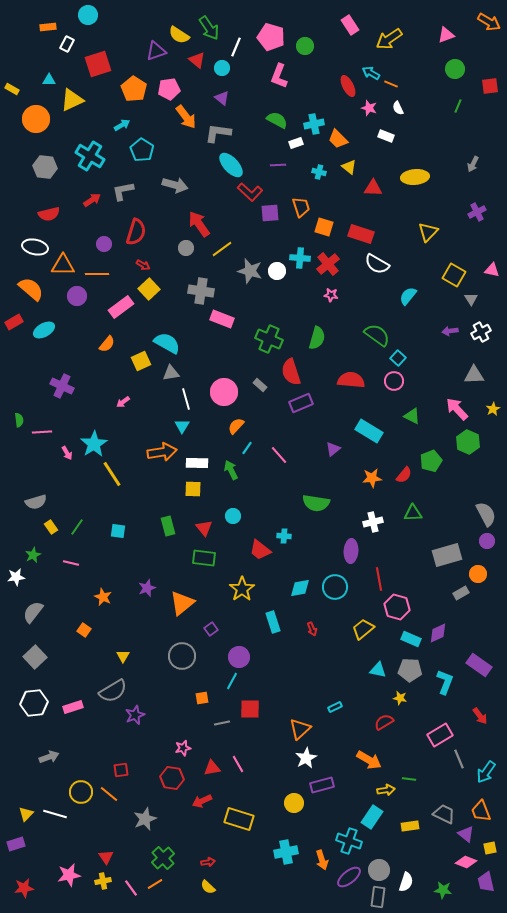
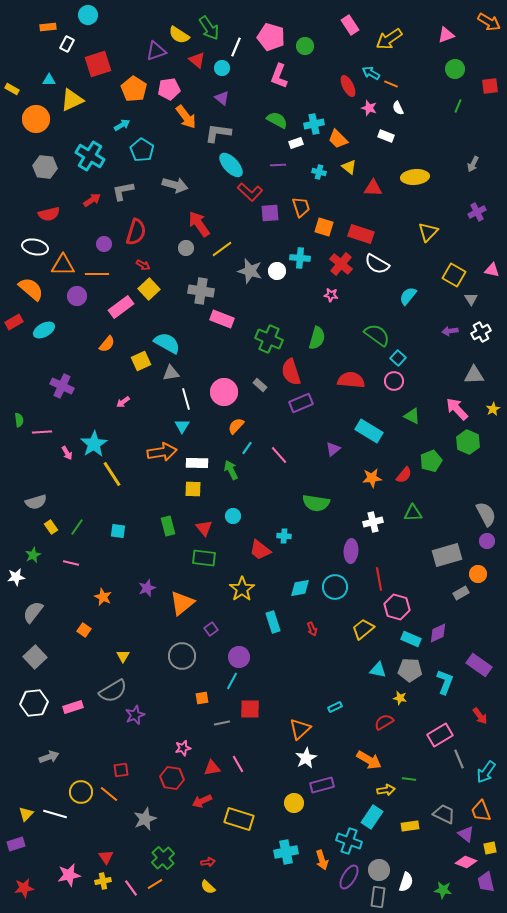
red cross at (328, 264): moved 13 px right; rotated 10 degrees counterclockwise
purple ellipse at (349, 877): rotated 20 degrees counterclockwise
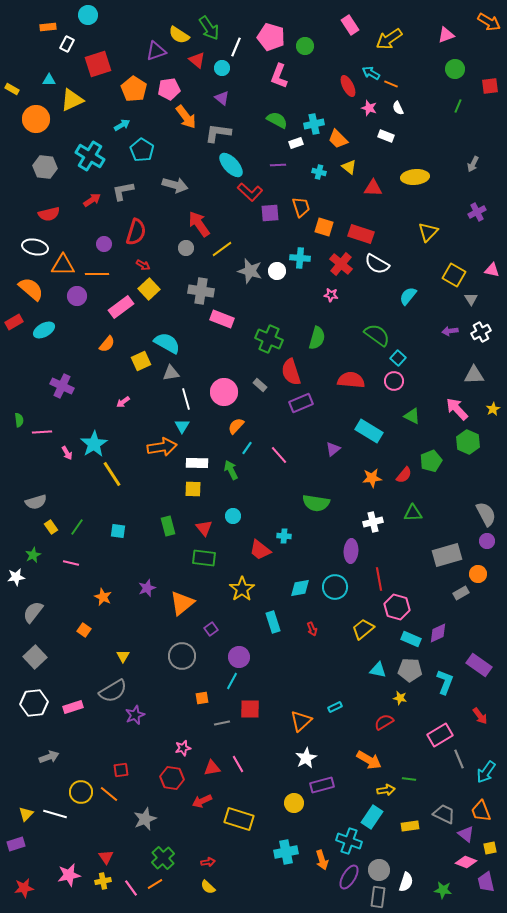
orange arrow at (162, 452): moved 5 px up
orange triangle at (300, 729): moved 1 px right, 8 px up
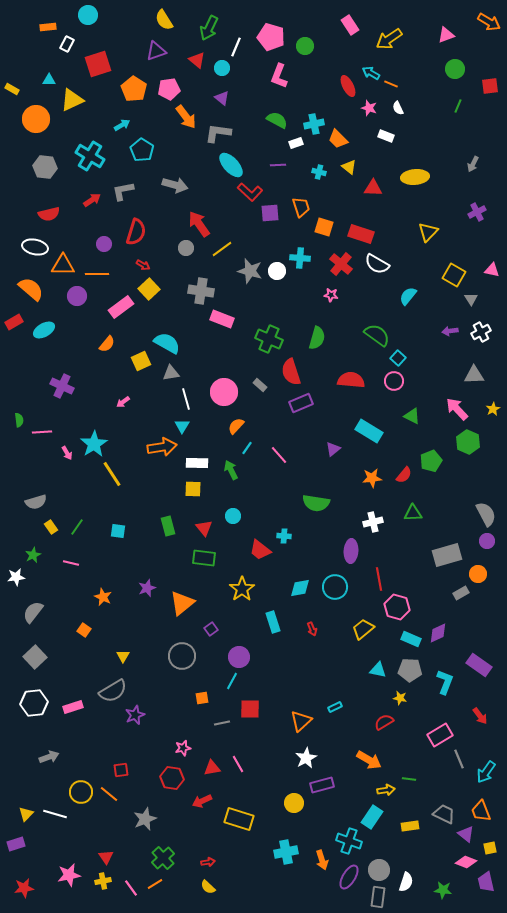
green arrow at (209, 28): rotated 60 degrees clockwise
yellow semicircle at (179, 35): moved 15 px left, 15 px up; rotated 25 degrees clockwise
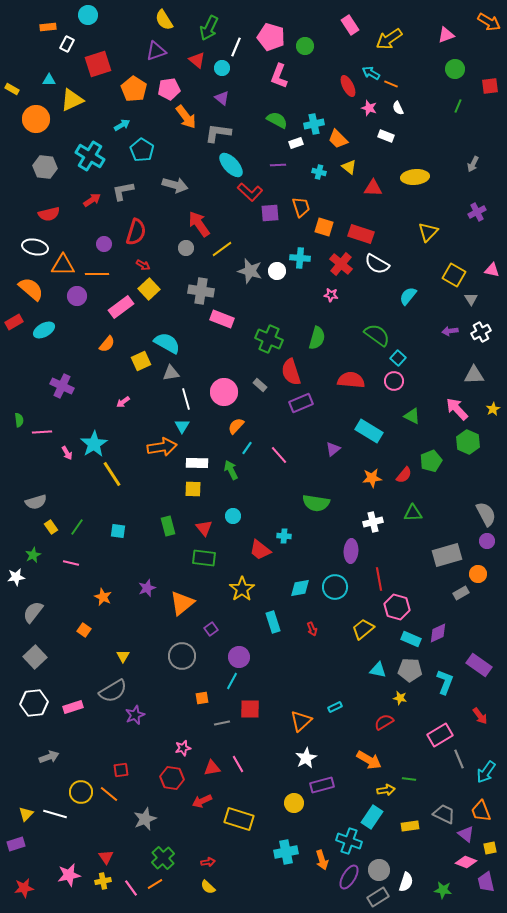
gray rectangle at (378, 897): rotated 50 degrees clockwise
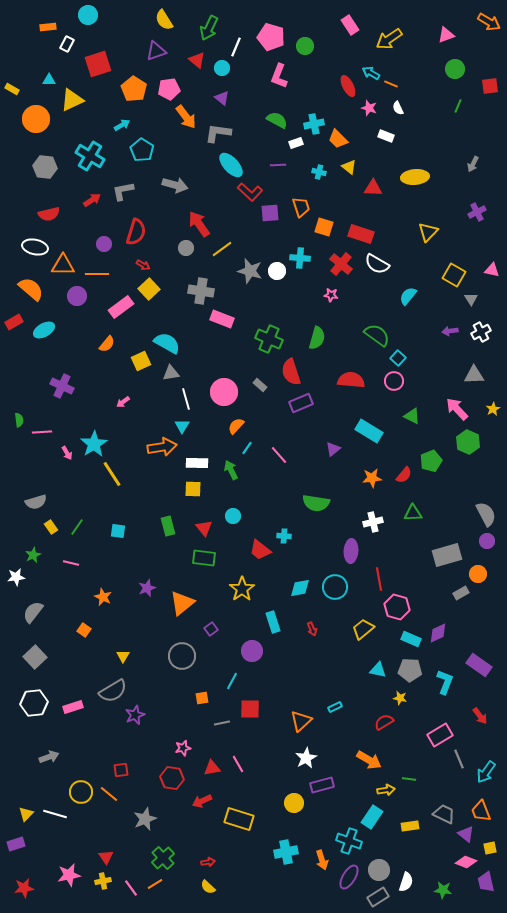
purple circle at (239, 657): moved 13 px right, 6 px up
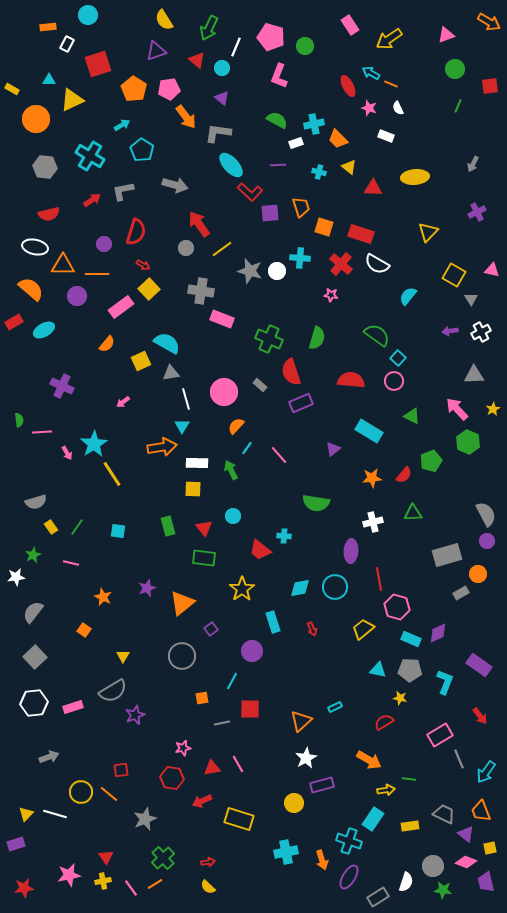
cyan rectangle at (372, 817): moved 1 px right, 2 px down
gray circle at (379, 870): moved 54 px right, 4 px up
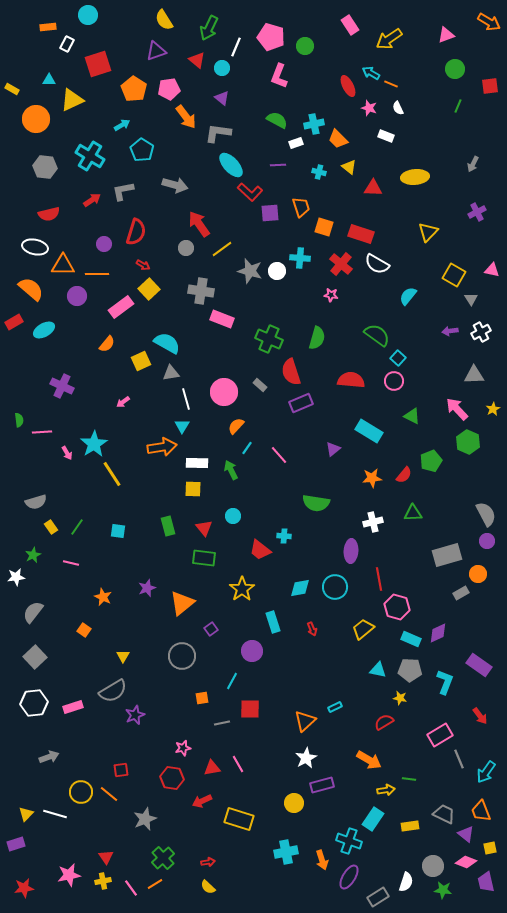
orange triangle at (301, 721): moved 4 px right
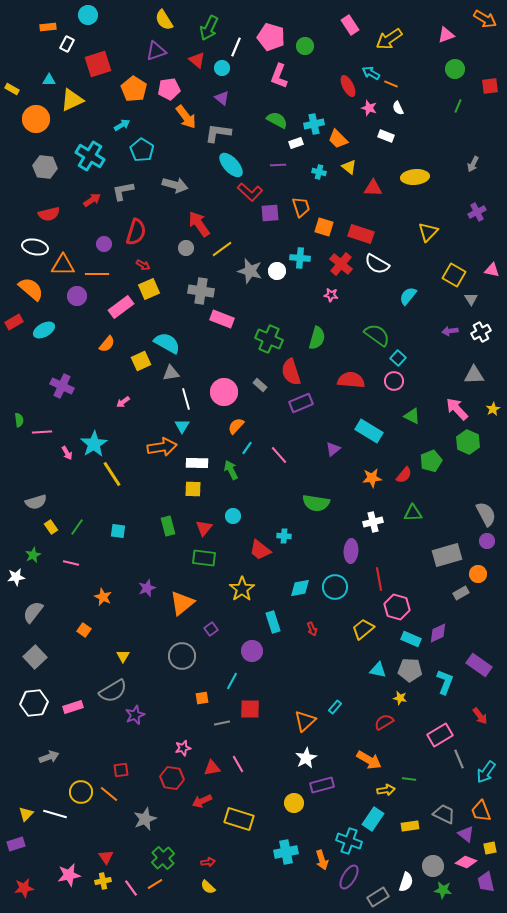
orange arrow at (489, 22): moved 4 px left, 3 px up
yellow square at (149, 289): rotated 20 degrees clockwise
red triangle at (204, 528): rotated 18 degrees clockwise
cyan rectangle at (335, 707): rotated 24 degrees counterclockwise
